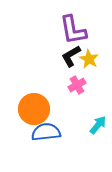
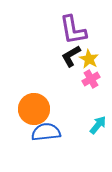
pink cross: moved 14 px right, 6 px up
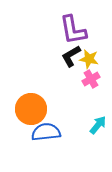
yellow star: rotated 18 degrees counterclockwise
orange circle: moved 3 px left
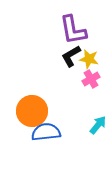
orange circle: moved 1 px right, 2 px down
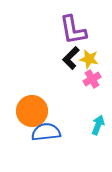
black L-shape: moved 2 px down; rotated 15 degrees counterclockwise
pink cross: moved 1 px right
cyan arrow: rotated 18 degrees counterclockwise
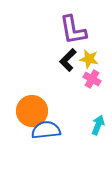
black L-shape: moved 3 px left, 2 px down
pink cross: rotated 30 degrees counterclockwise
blue semicircle: moved 2 px up
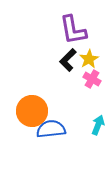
yellow star: rotated 30 degrees clockwise
blue semicircle: moved 5 px right, 1 px up
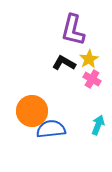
purple L-shape: rotated 24 degrees clockwise
black L-shape: moved 4 px left, 3 px down; rotated 75 degrees clockwise
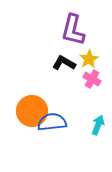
blue semicircle: moved 1 px right, 7 px up
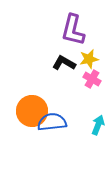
yellow star: rotated 18 degrees clockwise
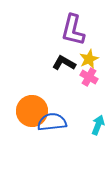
yellow star: rotated 12 degrees counterclockwise
pink cross: moved 3 px left, 2 px up
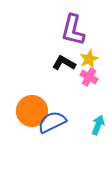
blue semicircle: rotated 20 degrees counterclockwise
